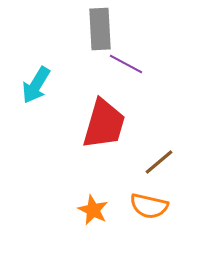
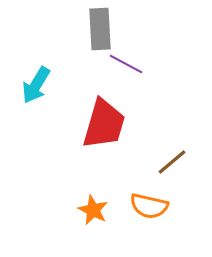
brown line: moved 13 px right
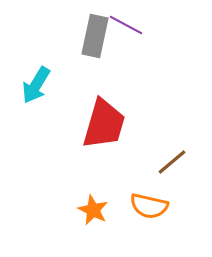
gray rectangle: moved 5 px left, 7 px down; rotated 15 degrees clockwise
purple line: moved 39 px up
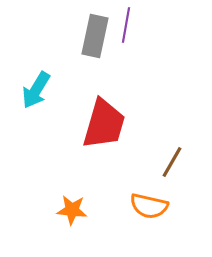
purple line: rotated 72 degrees clockwise
cyan arrow: moved 5 px down
brown line: rotated 20 degrees counterclockwise
orange star: moved 21 px left; rotated 20 degrees counterclockwise
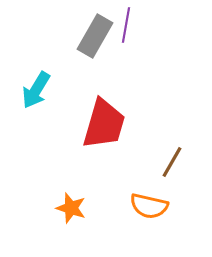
gray rectangle: rotated 18 degrees clockwise
orange star: moved 1 px left, 2 px up; rotated 12 degrees clockwise
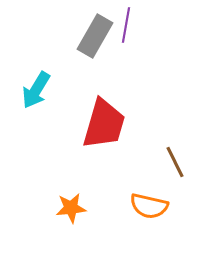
brown line: moved 3 px right; rotated 56 degrees counterclockwise
orange star: rotated 24 degrees counterclockwise
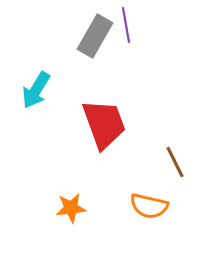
purple line: rotated 20 degrees counterclockwise
red trapezoid: rotated 36 degrees counterclockwise
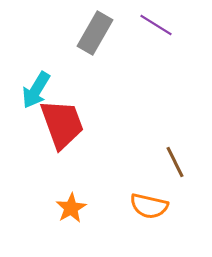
purple line: moved 30 px right; rotated 48 degrees counterclockwise
gray rectangle: moved 3 px up
red trapezoid: moved 42 px left
orange star: rotated 24 degrees counterclockwise
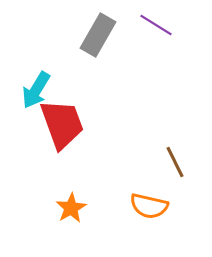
gray rectangle: moved 3 px right, 2 px down
